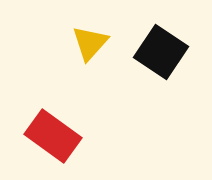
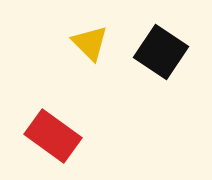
yellow triangle: rotated 27 degrees counterclockwise
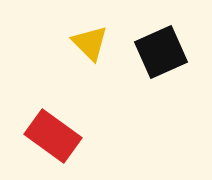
black square: rotated 32 degrees clockwise
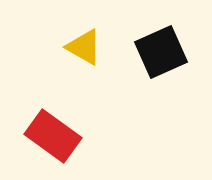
yellow triangle: moved 6 px left, 4 px down; rotated 15 degrees counterclockwise
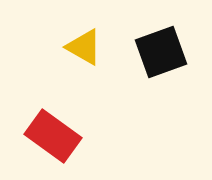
black square: rotated 4 degrees clockwise
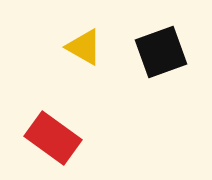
red rectangle: moved 2 px down
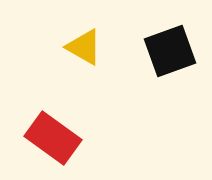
black square: moved 9 px right, 1 px up
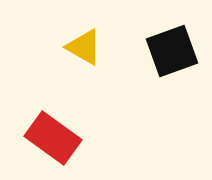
black square: moved 2 px right
